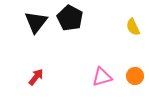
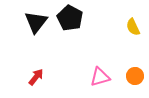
pink triangle: moved 2 px left
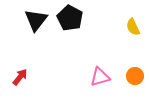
black triangle: moved 2 px up
red arrow: moved 16 px left
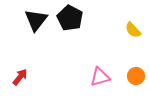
yellow semicircle: moved 3 px down; rotated 18 degrees counterclockwise
orange circle: moved 1 px right
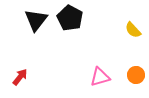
orange circle: moved 1 px up
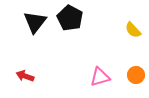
black triangle: moved 1 px left, 2 px down
red arrow: moved 5 px right, 1 px up; rotated 108 degrees counterclockwise
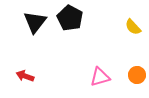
yellow semicircle: moved 3 px up
orange circle: moved 1 px right
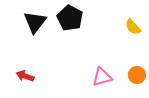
pink triangle: moved 2 px right
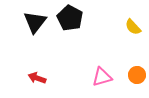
red arrow: moved 12 px right, 2 px down
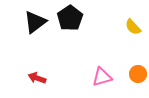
black pentagon: rotated 10 degrees clockwise
black triangle: rotated 15 degrees clockwise
orange circle: moved 1 px right, 1 px up
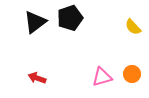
black pentagon: rotated 15 degrees clockwise
orange circle: moved 6 px left
